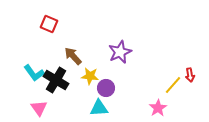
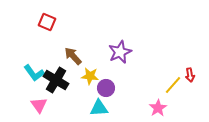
red square: moved 2 px left, 2 px up
pink triangle: moved 3 px up
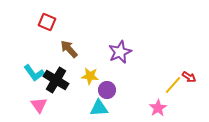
brown arrow: moved 4 px left, 7 px up
red arrow: moved 1 px left, 2 px down; rotated 48 degrees counterclockwise
purple circle: moved 1 px right, 2 px down
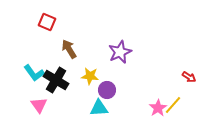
brown arrow: rotated 12 degrees clockwise
yellow line: moved 20 px down
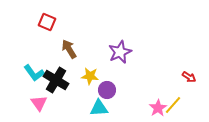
pink triangle: moved 2 px up
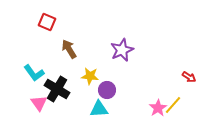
purple star: moved 2 px right, 2 px up
black cross: moved 1 px right, 9 px down
cyan triangle: moved 1 px down
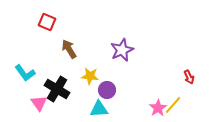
cyan L-shape: moved 9 px left
red arrow: rotated 32 degrees clockwise
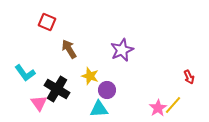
yellow star: rotated 12 degrees clockwise
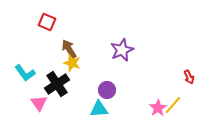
yellow star: moved 18 px left, 13 px up
black cross: moved 5 px up; rotated 25 degrees clockwise
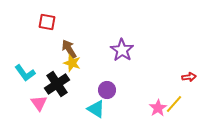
red square: rotated 12 degrees counterclockwise
purple star: rotated 15 degrees counterclockwise
red arrow: rotated 72 degrees counterclockwise
yellow line: moved 1 px right, 1 px up
cyan triangle: moved 3 px left; rotated 36 degrees clockwise
